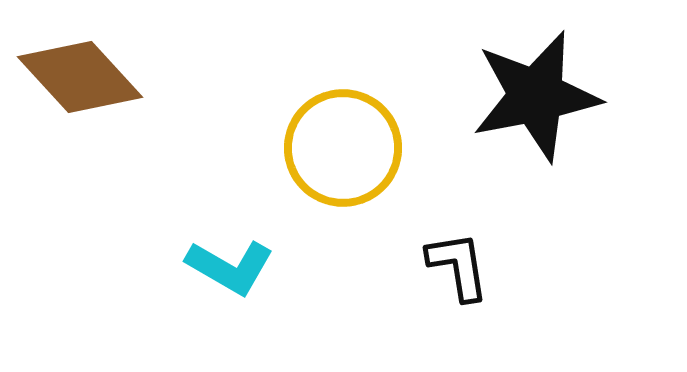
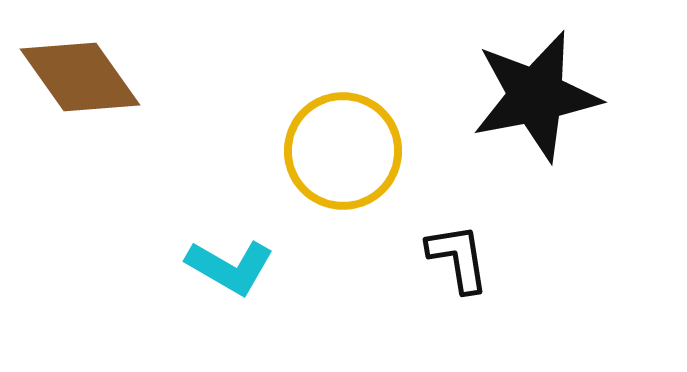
brown diamond: rotated 7 degrees clockwise
yellow circle: moved 3 px down
black L-shape: moved 8 px up
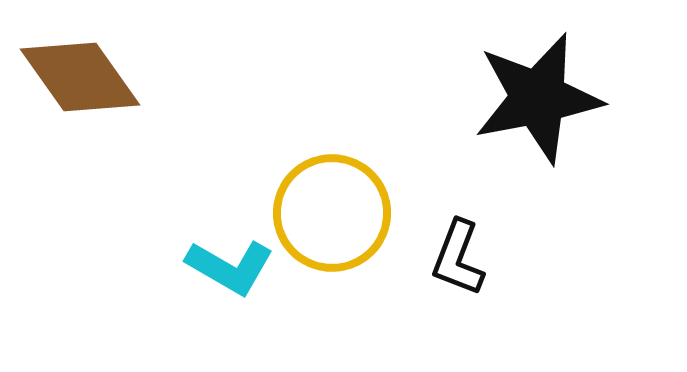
black star: moved 2 px right, 2 px down
yellow circle: moved 11 px left, 62 px down
black L-shape: rotated 150 degrees counterclockwise
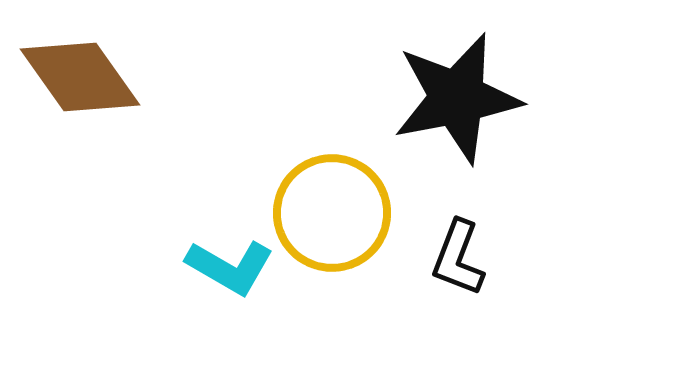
black star: moved 81 px left
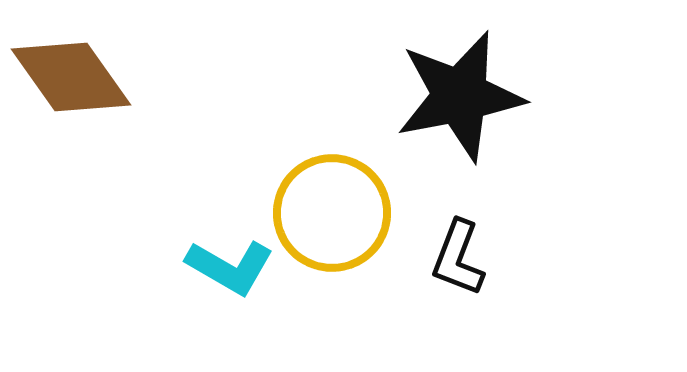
brown diamond: moved 9 px left
black star: moved 3 px right, 2 px up
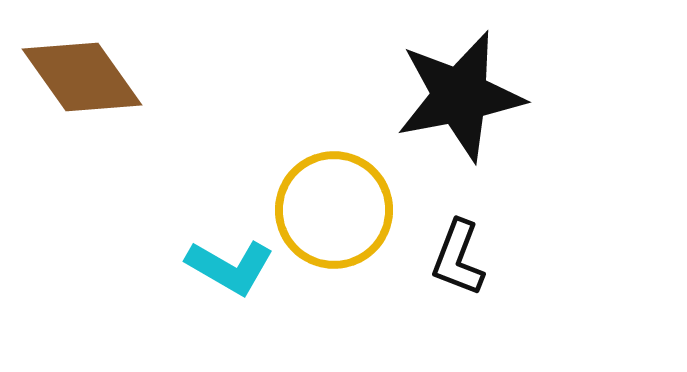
brown diamond: moved 11 px right
yellow circle: moved 2 px right, 3 px up
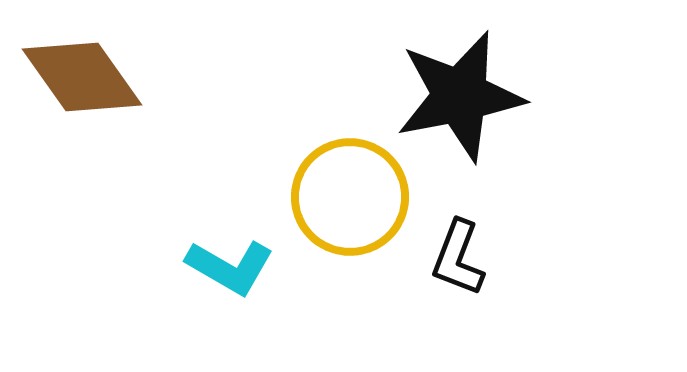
yellow circle: moved 16 px right, 13 px up
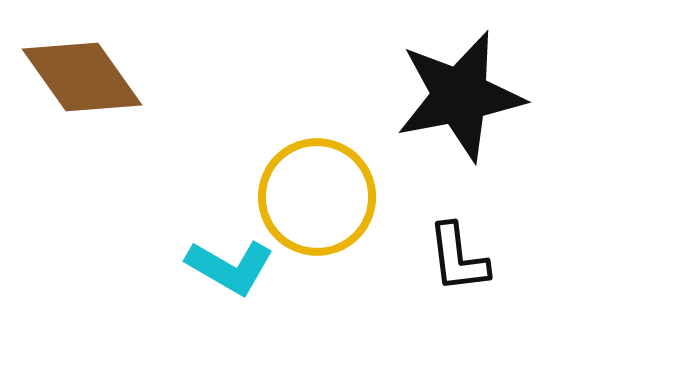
yellow circle: moved 33 px left
black L-shape: rotated 28 degrees counterclockwise
